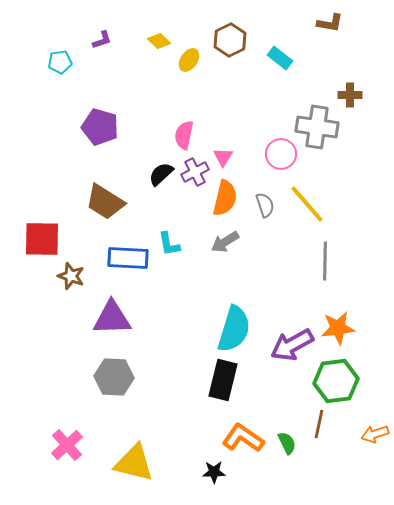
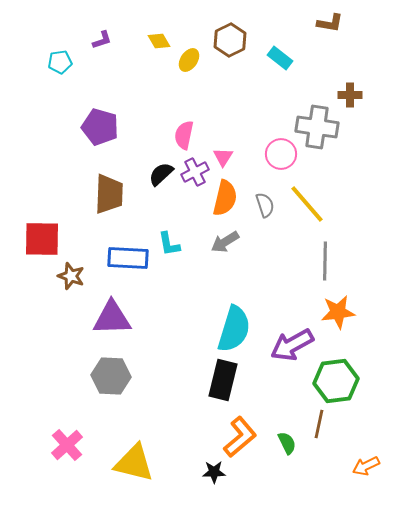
yellow diamond: rotated 15 degrees clockwise
brown trapezoid: moved 4 px right, 8 px up; rotated 120 degrees counterclockwise
orange star: moved 16 px up
gray hexagon: moved 3 px left, 1 px up
orange arrow: moved 9 px left, 32 px down; rotated 8 degrees counterclockwise
orange L-shape: moved 3 px left, 1 px up; rotated 105 degrees clockwise
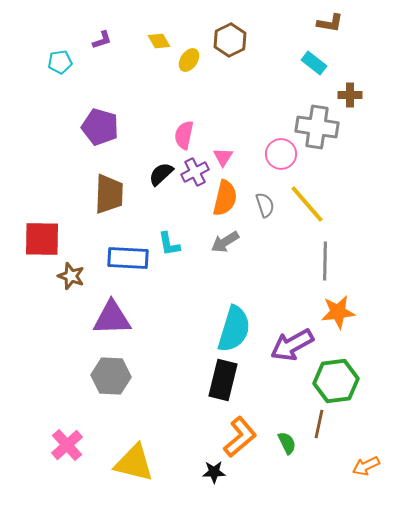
cyan rectangle: moved 34 px right, 5 px down
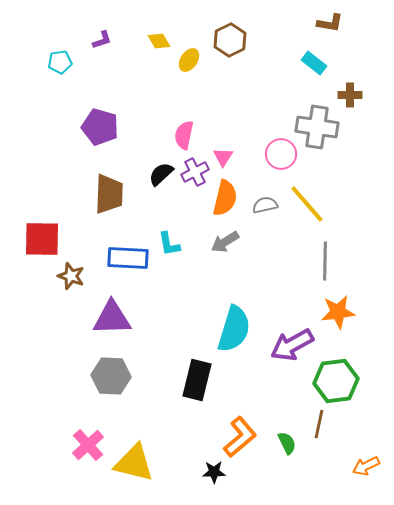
gray semicircle: rotated 85 degrees counterclockwise
black rectangle: moved 26 px left
pink cross: moved 21 px right
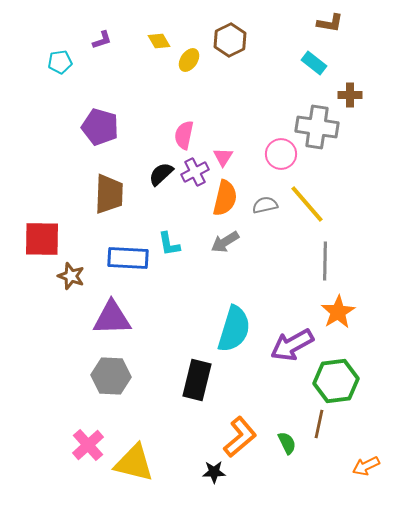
orange star: rotated 24 degrees counterclockwise
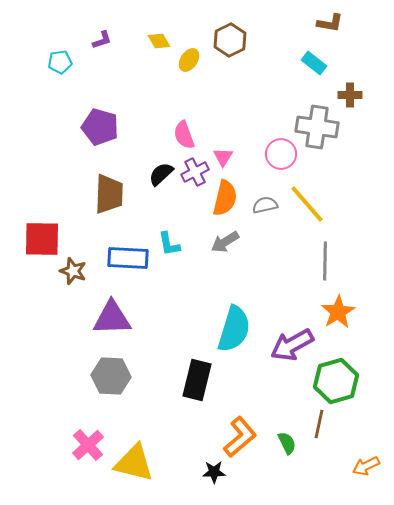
pink semicircle: rotated 32 degrees counterclockwise
brown star: moved 2 px right, 5 px up
green hexagon: rotated 9 degrees counterclockwise
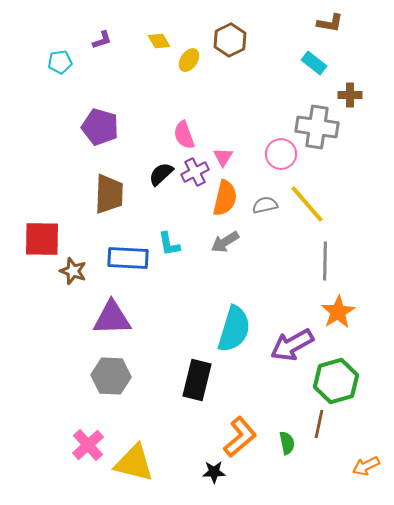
green semicircle: rotated 15 degrees clockwise
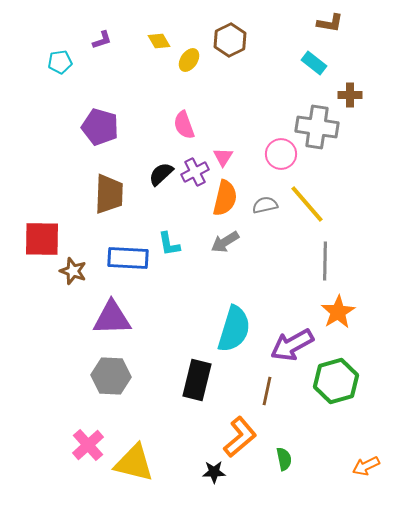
pink semicircle: moved 10 px up
brown line: moved 52 px left, 33 px up
green semicircle: moved 3 px left, 16 px down
